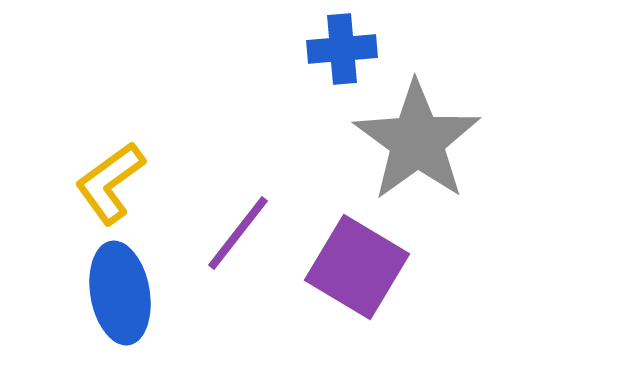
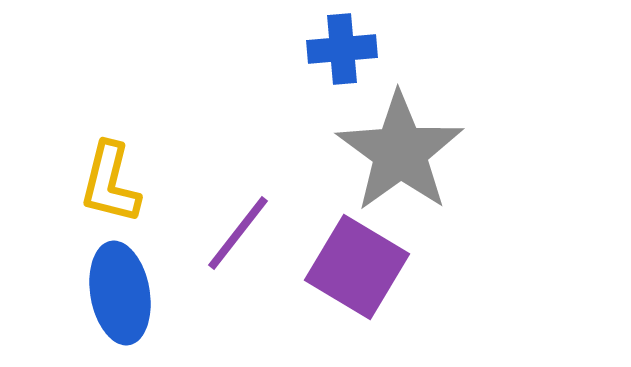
gray star: moved 17 px left, 11 px down
yellow L-shape: rotated 40 degrees counterclockwise
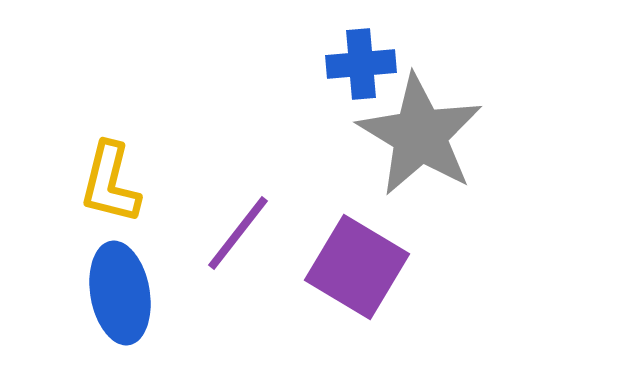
blue cross: moved 19 px right, 15 px down
gray star: moved 20 px right, 17 px up; rotated 5 degrees counterclockwise
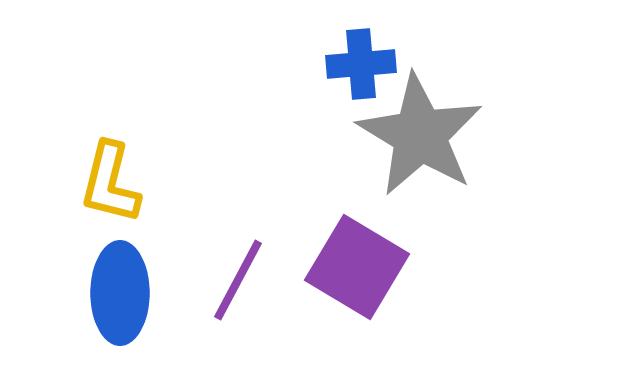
purple line: moved 47 px down; rotated 10 degrees counterclockwise
blue ellipse: rotated 10 degrees clockwise
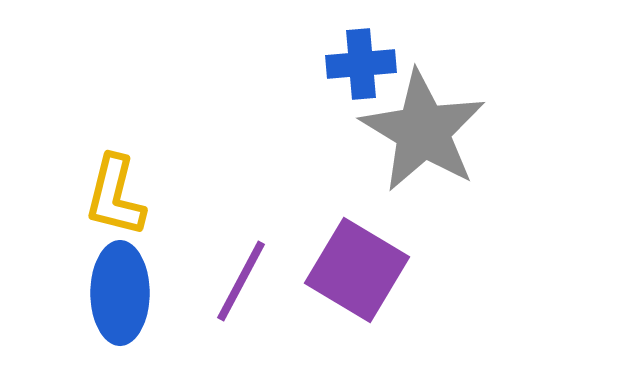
gray star: moved 3 px right, 4 px up
yellow L-shape: moved 5 px right, 13 px down
purple square: moved 3 px down
purple line: moved 3 px right, 1 px down
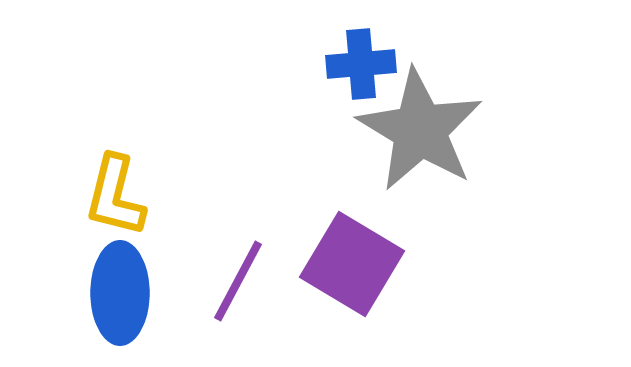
gray star: moved 3 px left, 1 px up
purple square: moved 5 px left, 6 px up
purple line: moved 3 px left
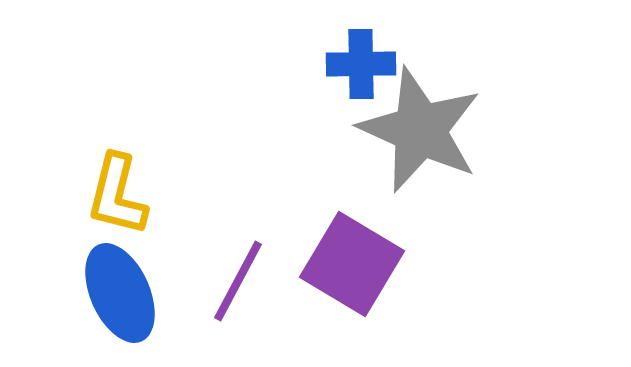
blue cross: rotated 4 degrees clockwise
gray star: rotated 7 degrees counterclockwise
yellow L-shape: moved 2 px right, 1 px up
blue ellipse: rotated 24 degrees counterclockwise
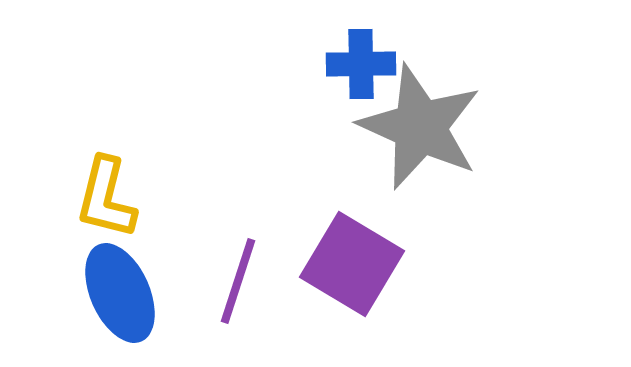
gray star: moved 3 px up
yellow L-shape: moved 11 px left, 3 px down
purple line: rotated 10 degrees counterclockwise
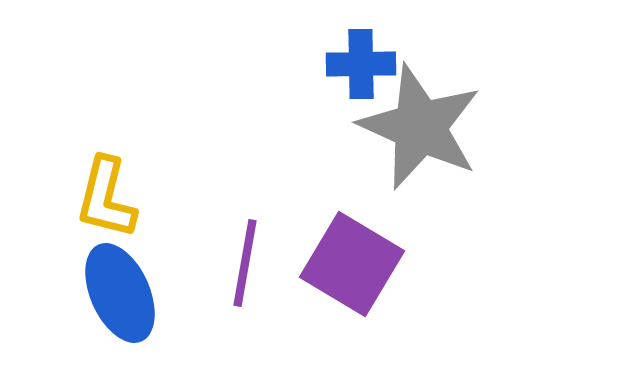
purple line: moved 7 px right, 18 px up; rotated 8 degrees counterclockwise
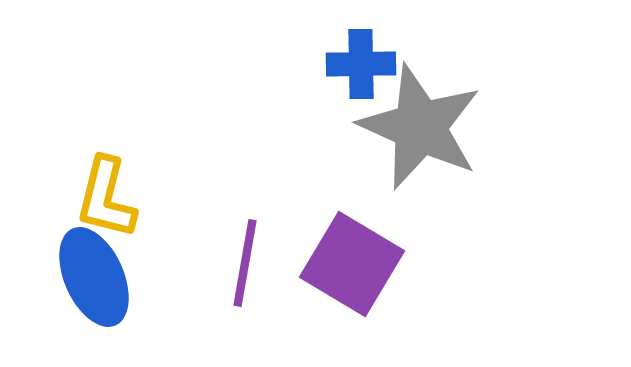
blue ellipse: moved 26 px left, 16 px up
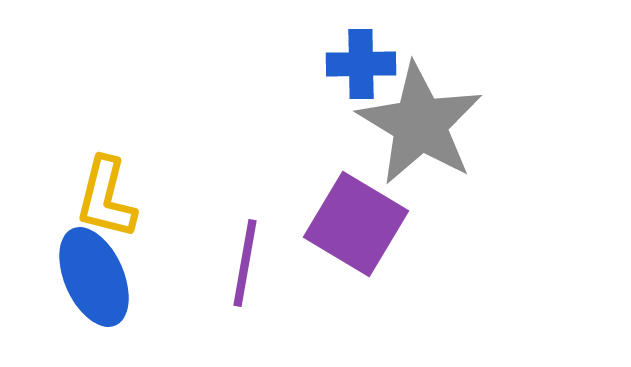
gray star: moved 3 px up; rotated 7 degrees clockwise
purple square: moved 4 px right, 40 px up
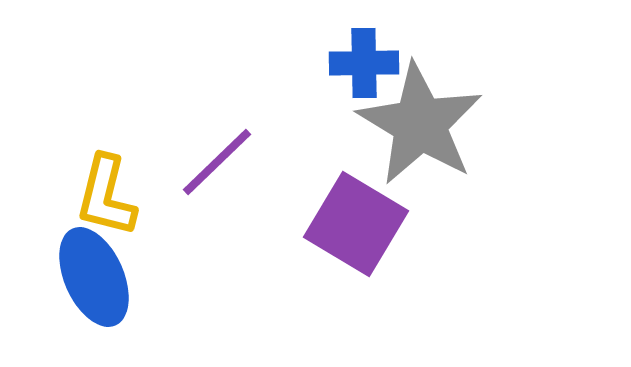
blue cross: moved 3 px right, 1 px up
yellow L-shape: moved 2 px up
purple line: moved 28 px left, 101 px up; rotated 36 degrees clockwise
